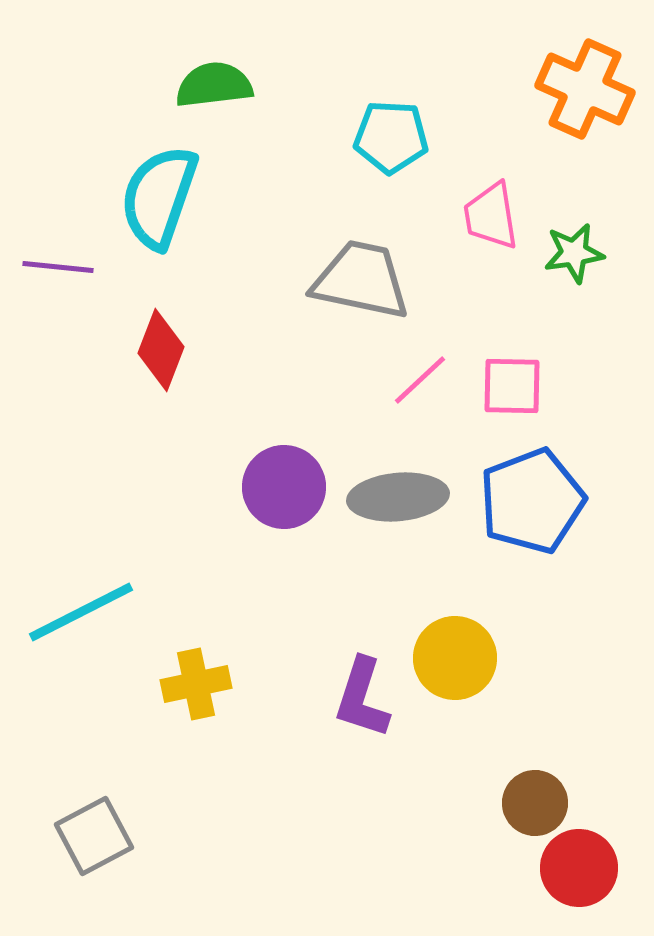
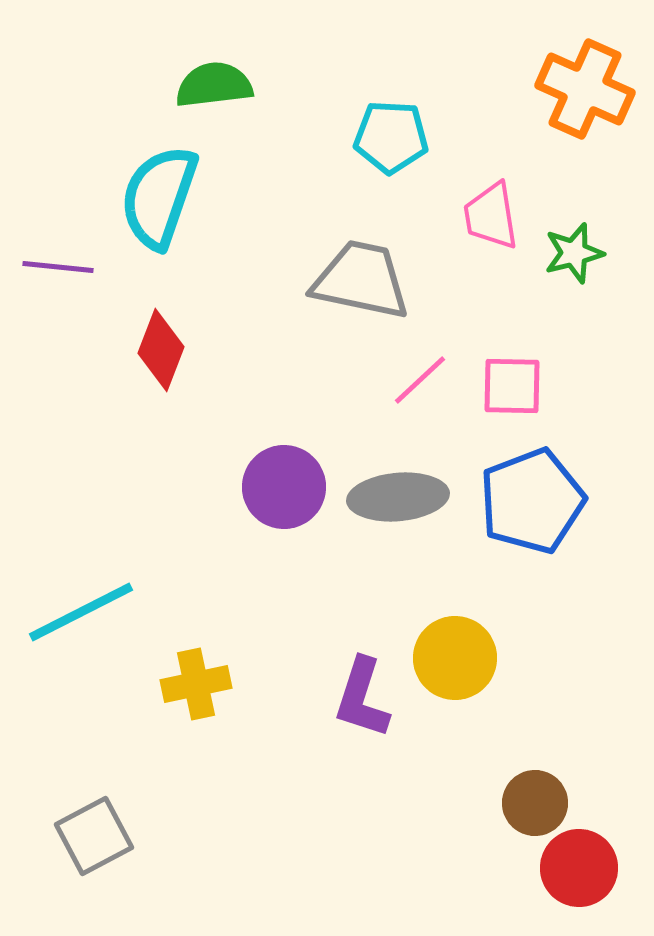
green star: rotated 6 degrees counterclockwise
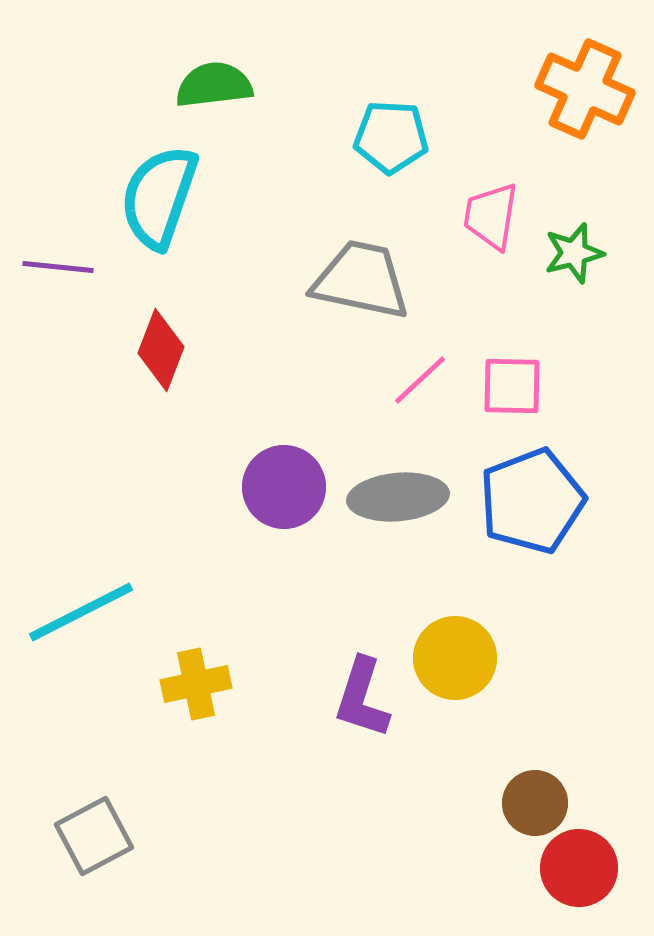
pink trapezoid: rotated 18 degrees clockwise
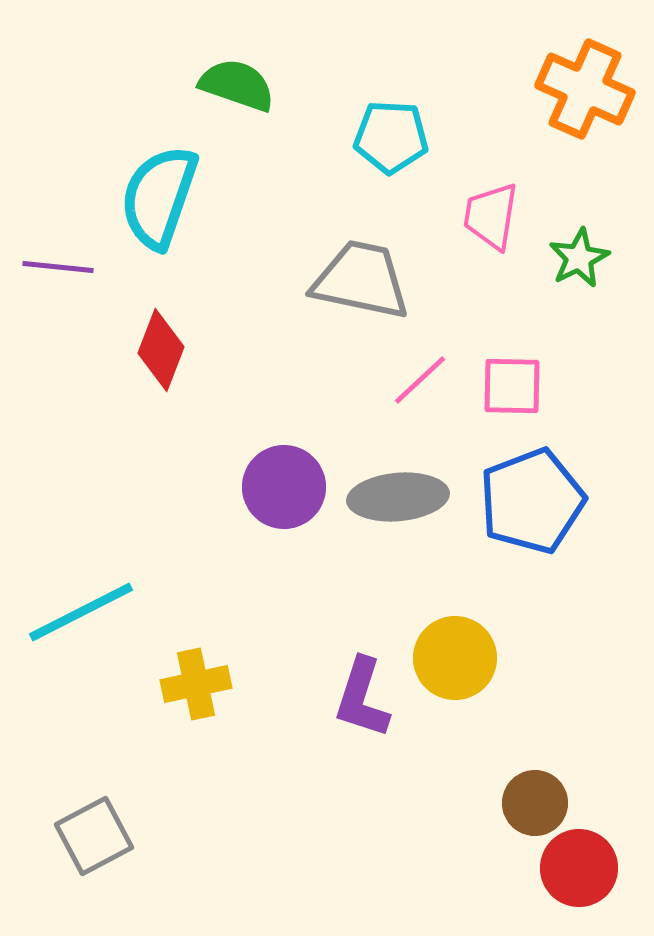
green semicircle: moved 23 px right; rotated 26 degrees clockwise
green star: moved 5 px right, 5 px down; rotated 12 degrees counterclockwise
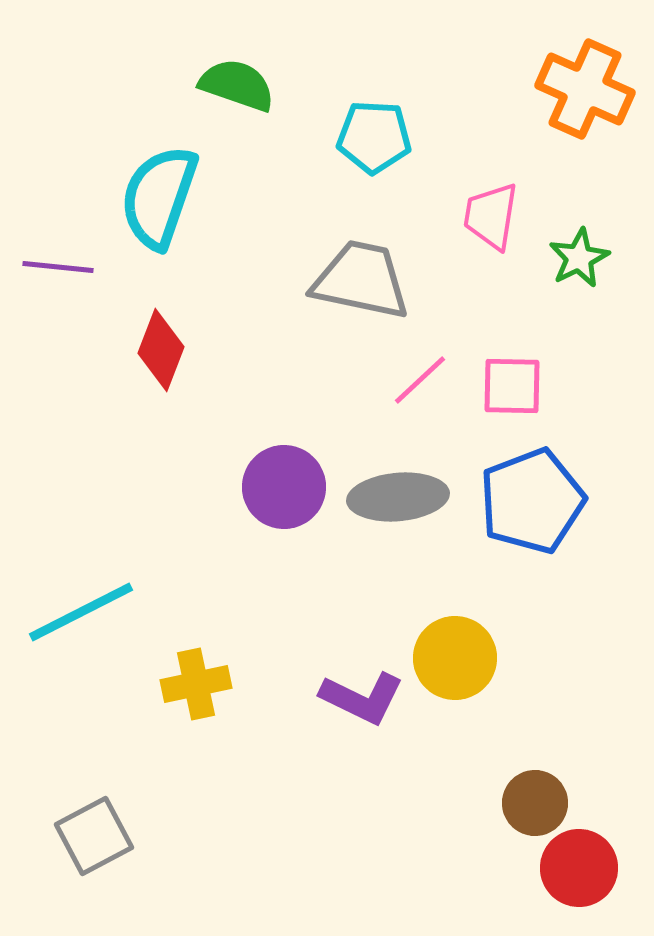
cyan pentagon: moved 17 px left
purple L-shape: rotated 82 degrees counterclockwise
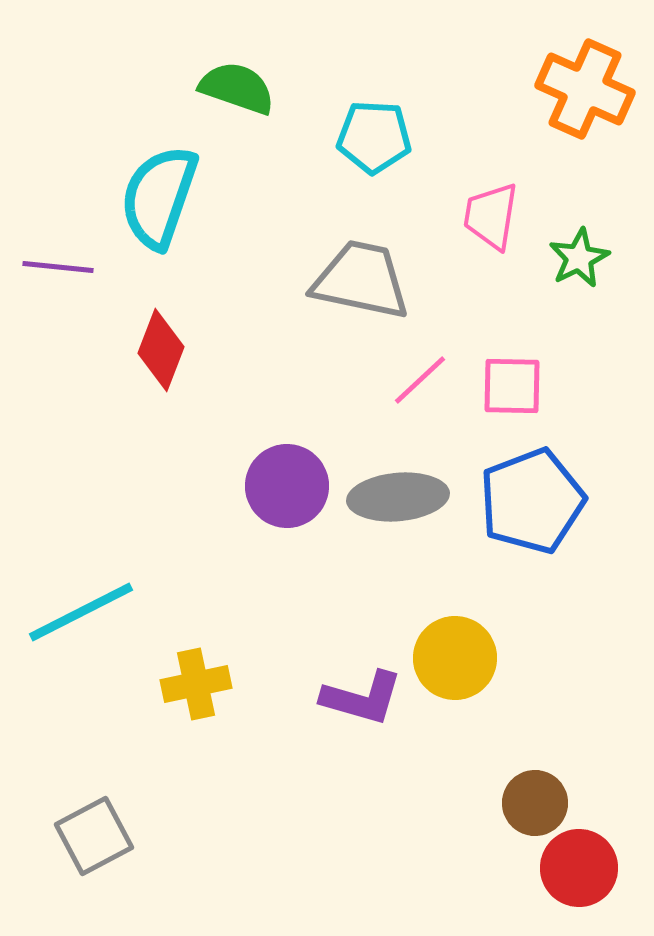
green semicircle: moved 3 px down
purple circle: moved 3 px right, 1 px up
purple L-shape: rotated 10 degrees counterclockwise
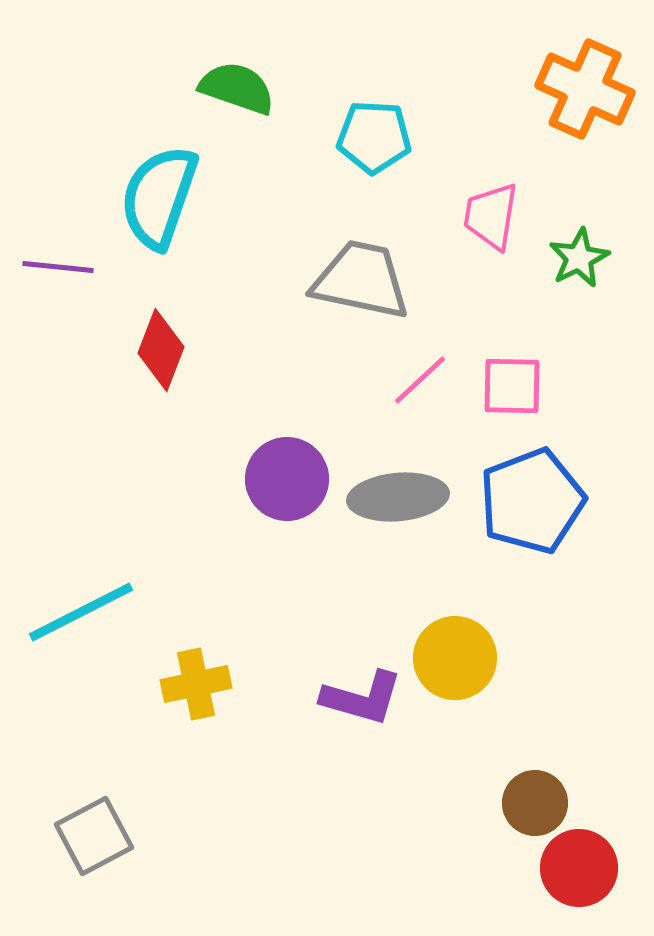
purple circle: moved 7 px up
